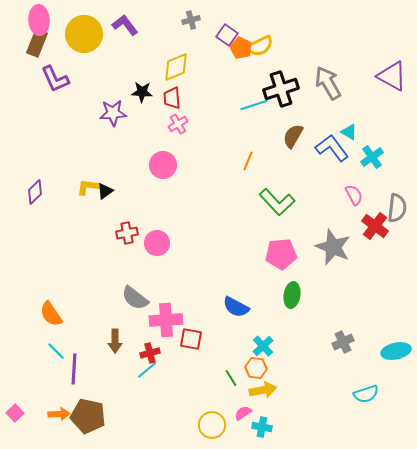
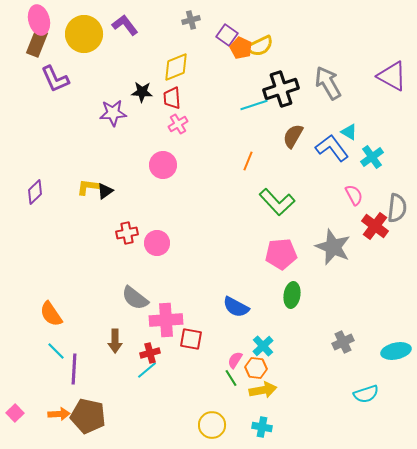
pink ellipse at (39, 20): rotated 12 degrees counterclockwise
pink semicircle at (243, 413): moved 8 px left, 53 px up; rotated 24 degrees counterclockwise
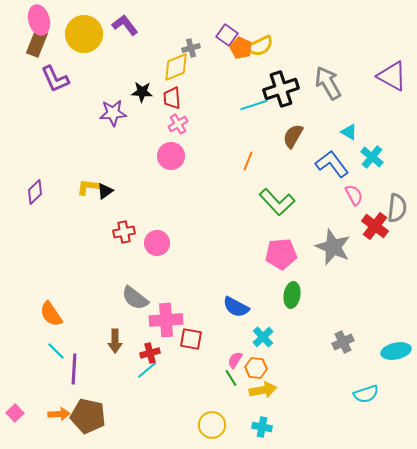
gray cross at (191, 20): moved 28 px down
blue L-shape at (332, 148): moved 16 px down
cyan cross at (372, 157): rotated 15 degrees counterclockwise
pink circle at (163, 165): moved 8 px right, 9 px up
red cross at (127, 233): moved 3 px left, 1 px up
cyan cross at (263, 346): moved 9 px up
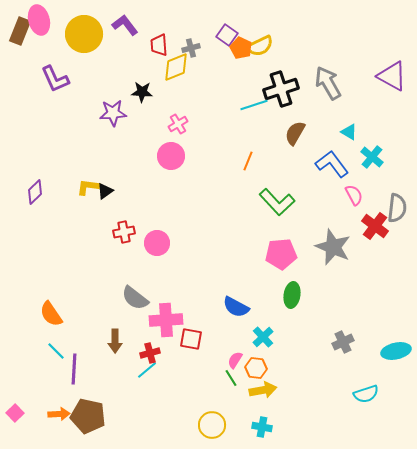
brown rectangle at (37, 43): moved 17 px left, 12 px up
red trapezoid at (172, 98): moved 13 px left, 53 px up
brown semicircle at (293, 136): moved 2 px right, 3 px up
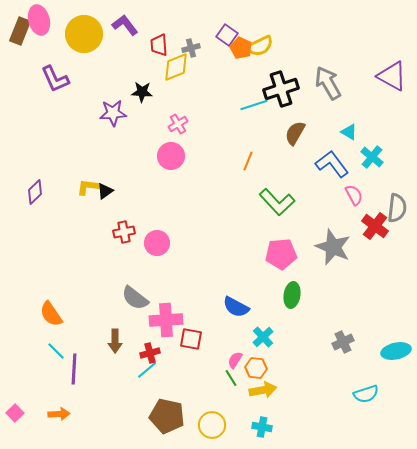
brown pentagon at (88, 416): moved 79 px right
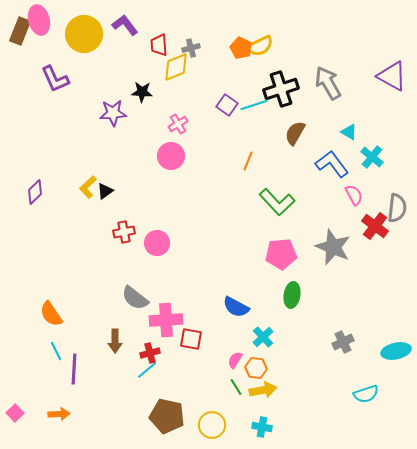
purple square at (227, 35): moved 70 px down
yellow L-shape at (88, 187): rotated 50 degrees counterclockwise
cyan line at (56, 351): rotated 18 degrees clockwise
green line at (231, 378): moved 5 px right, 9 px down
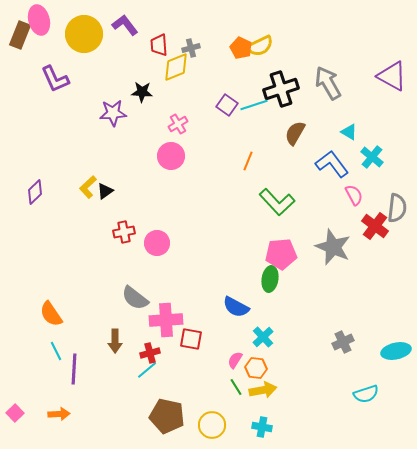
brown rectangle at (20, 31): moved 4 px down
green ellipse at (292, 295): moved 22 px left, 16 px up
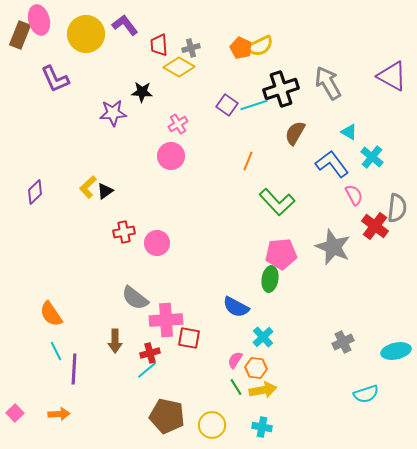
yellow circle at (84, 34): moved 2 px right
yellow diamond at (176, 67): moved 3 px right; rotated 52 degrees clockwise
red square at (191, 339): moved 2 px left, 1 px up
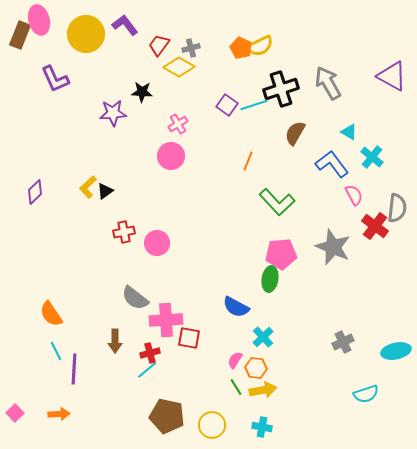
red trapezoid at (159, 45): rotated 40 degrees clockwise
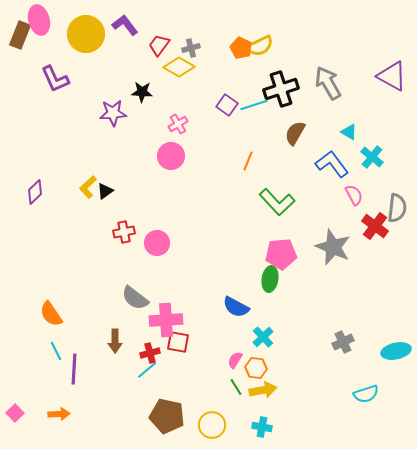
red square at (189, 338): moved 11 px left, 4 px down
